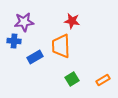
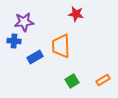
red star: moved 4 px right, 7 px up
green square: moved 2 px down
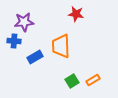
orange rectangle: moved 10 px left
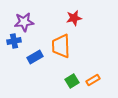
red star: moved 2 px left, 4 px down; rotated 21 degrees counterclockwise
blue cross: rotated 16 degrees counterclockwise
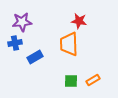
red star: moved 5 px right, 3 px down; rotated 21 degrees clockwise
purple star: moved 2 px left
blue cross: moved 1 px right, 2 px down
orange trapezoid: moved 8 px right, 2 px up
green square: moved 1 px left; rotated 32 degrees clockwise
